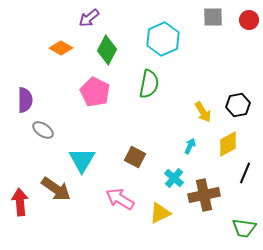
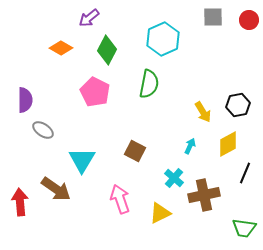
brown square: moved 6 px up
pink arrow: rotated 40 degrees clockwise
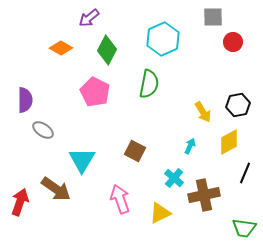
red circle: moved 16 px left, 22 px down
yellow diamond: moved 1 px right, 2 px up
red arrow: rotated 24 degrees clockwise
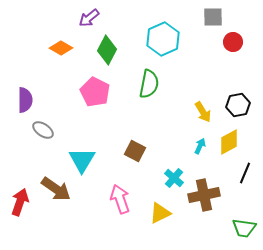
cyan arrow: moved 10 px right
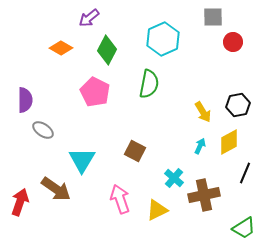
yellow triangle: moved 3 px left, 3 px up
green trapezoid: rotated 40 degrees counterclockwise
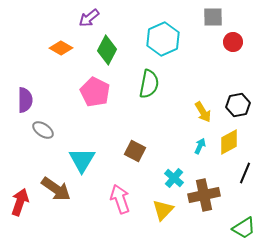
yellow triangle: moved 6 px right; rotated 20 degrees counterclockwise
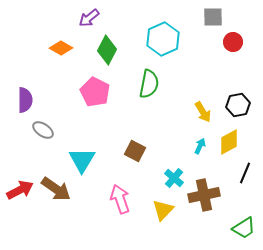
red arrow: moved 12 px up; rotated 44 degrees clockwise
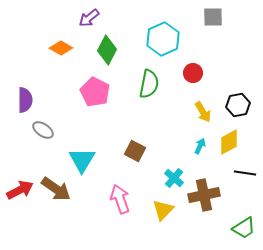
red circle: moved 40 px left, 31 px down
black line: rotated 75 degrees clockwise
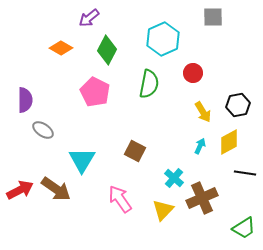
brown cross: moved 2 px left, 3 px down; rotated 12 degrees counterclockwise
pink arrow: rotated 16 degrees counterclockwise
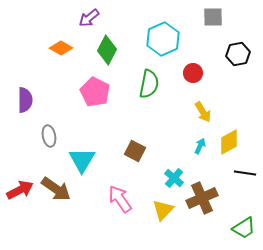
black hexagon: moved 51 px up
gray ellipse: moved 6 px right, 6 px down; rotated 45 degrees clockwise
